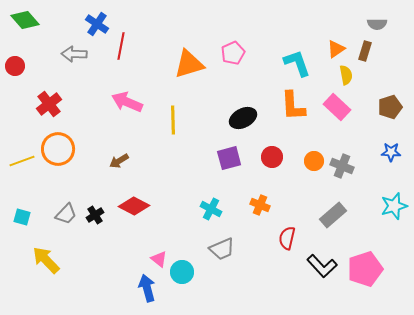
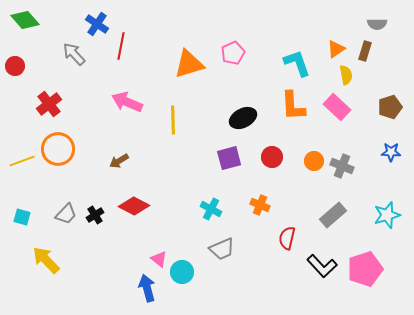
gray arrow at (74, 54): rotated 45 degrees clockwise
cyan star at (394, 206): moved 7 px left, 9 px down
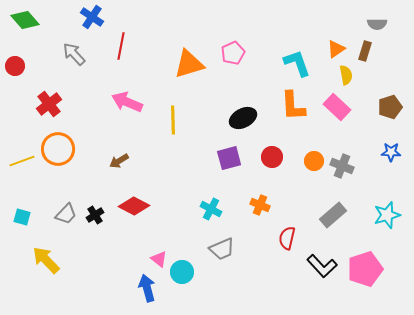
blue cross at (97, 24): moved 5 px left, 7 px up
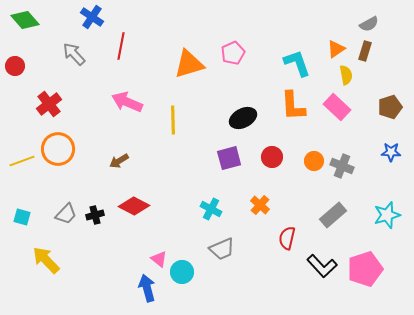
gray semicircle at (377, 24): moved 8 px left; rotated 30 degrees counterclockwise
orange cross at (260, 205): rotated 18 degrees clockwise
black cross at (95, 215): rotated 18 degrees clockwise
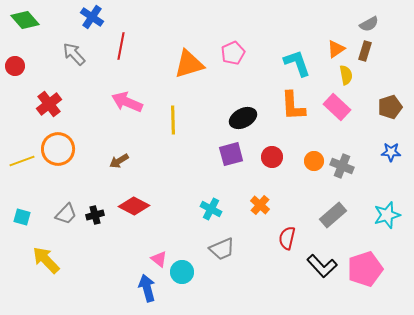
purple square at (229, 158): moved 2 px right, 4 px up
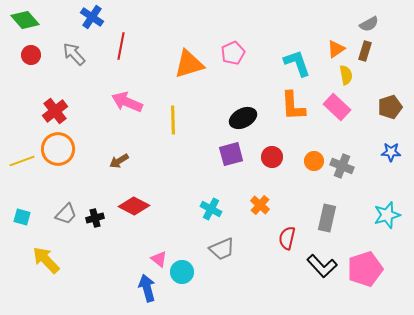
red circle at (15, 66): moved 16 px right, 11 px up
red cross at (49, 104): moved 6 px right, 7 px down
black cross at (95, 215): moved 3 px down
gray rectangle at (333, 215): moved 6 px left, 3 px down; rotated 36 degrees counterclockwise
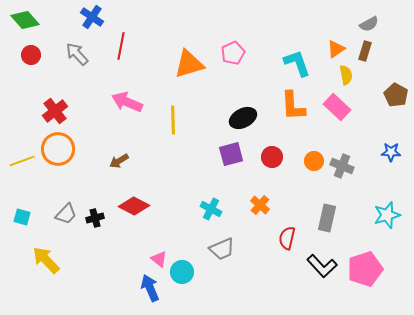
gray arrow at (74, 54): moved 3 px right
brown pentagon at (390, 107): moved 6 px right, 12 px up; rotated 25 degrees counterclockwise
blue arrow at (147, 288): moved 3 px right; rotated 8 degrees counterclockwise
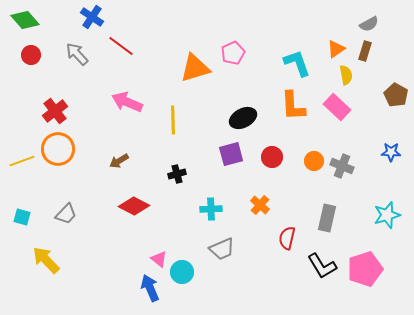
red line at (121, 46): rotated 64 degrees counterclockwise
orange triangle at (189, 64): moved 6 px right, 4 px down
cyan cross at (211, 209): rotated 30 degrees counterclockwise
black cross at (95, 218): moved 82 px right, 44 px up
black L-shape at (322, 266): rotated 12 degrees clockwise
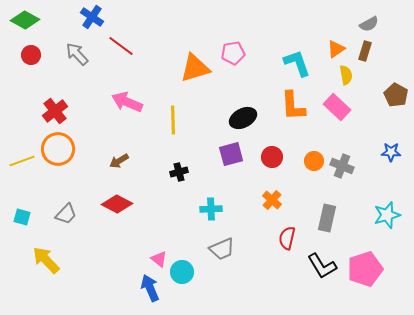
green diamond at (25, 20): rotated 20 degrees counterclockwise
pink pentagon at (233, 53): rotated 15 degrees clockwise
black cross at (177, 174): moved 2 px right, 2 px up
orange cross at (260, 205): moved 12 px right, 5 px up
red diamond at (134, 206): moved 17 px left, 2 px up
